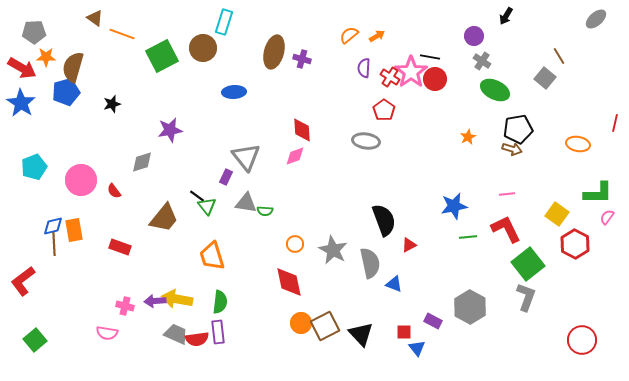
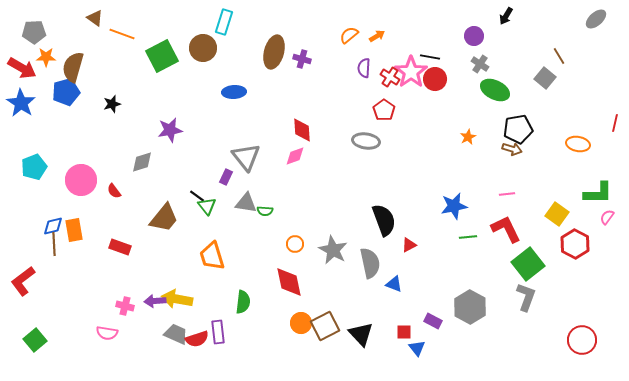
gray cross at (482, 61): moved 2 px left, 3 px down
green semicircle at (220, 302): moved 23 px right
red semicircle at (197, 339): rotated 10 degrees counterclockwise
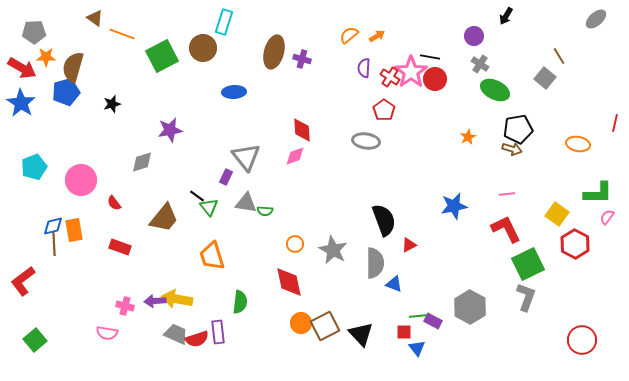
red semicircle at (114, 191): moved 12 px down
green triangle at (207, 206): moved 2 px right, 1 px down
green line at (468, 237): moved 50 px left, 79 px down
gray semicircle at (370, 263): moved 5 px right; rotated 12 degrees clockwise
green square at (528, 264): rotated 12 degrees clockwise
green semicircle at (243, 302): moved 3 px left
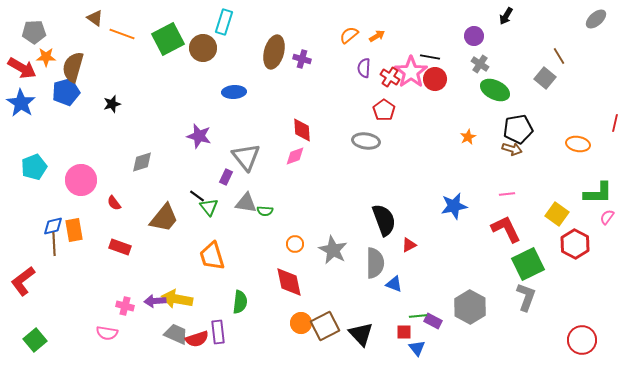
green square at (162, 56): moved 6 px right, 17 px up
purple star at (170, 130): moved 29 px right, 6 px down; rotated 25 degrees clockwise
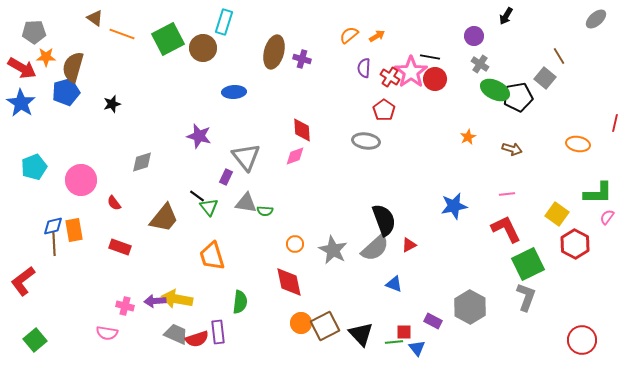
black pentagon at (518, 129): moved 32 px up
gray semicircle at (375, 263): moved 15 px up; rotated 48 degrees clockwise
green line at (418, 316): moved 24 px left, 26 px down
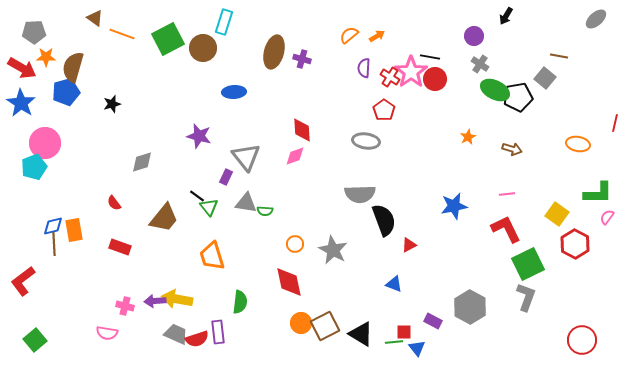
brown line at (559, 56): rotated 48 degrees counterclockwise
pink circle at (81, 180): moved 36 px left, 37 px up
gray semicircle at (375, 248): moved 15 px left, 54 px up; rotated 40 degrees clockwise
black triangle at (361, 334): rotated 16 degrees counterclockwise
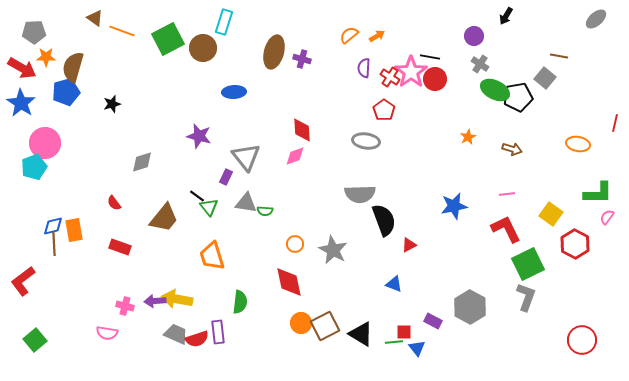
orange line at (122, 34): moved 3 px up
yellow square at (557, 214): moved 6 px left
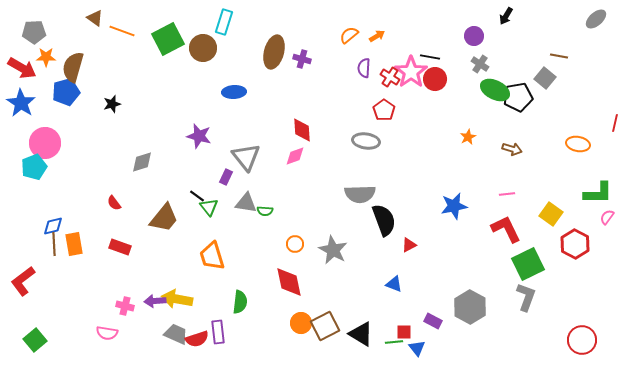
orange rectangle at (74, 230): moved 14 px down
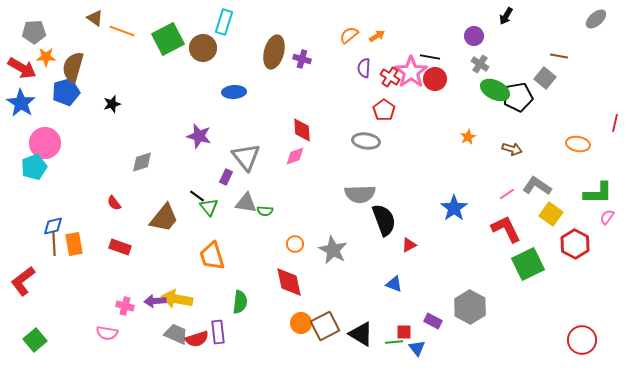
pink line at (507, 194): rotated 28 degrees counterclockwise
blue star at (454, 206): moved 2 px down; rotated 24 degrees counterclockwise
gray L-shape at (526, 297): moved 11 px right, 111 px up; rotated 76 degrees counterclockwise
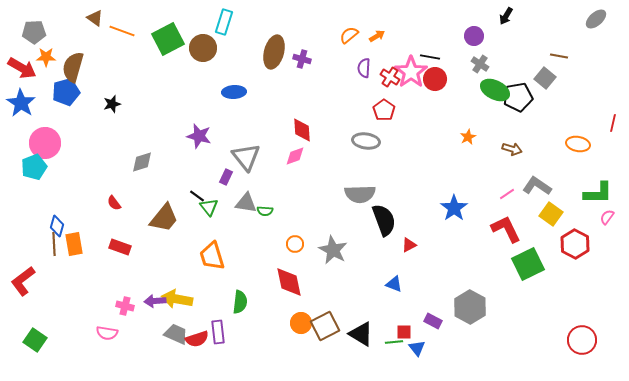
red line at (615, 123): moved 2 px left
blue diamond at (53, 226): moved 4 px right; rotated 60 degrees counterclockwise
green square at (35, 340): rotated 15 degrees counterclockwise
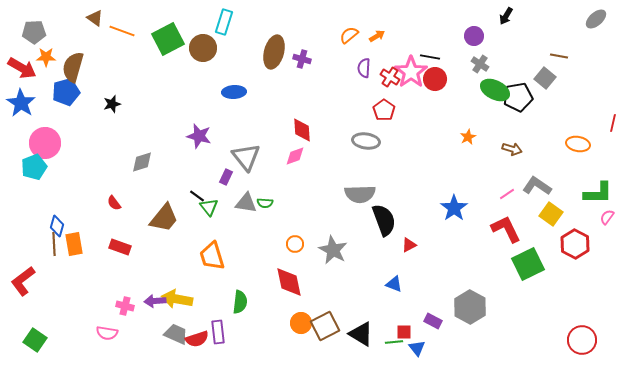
green semicircle at (265, 211): moved 8 px up
